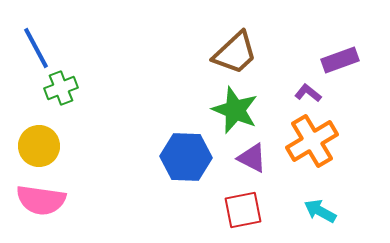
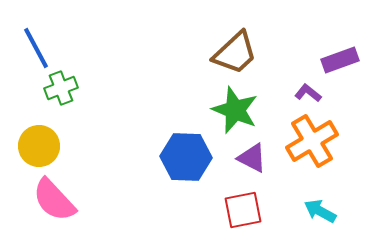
pink semicircle: moved 13 px right; rotated 39 degrees clockwise
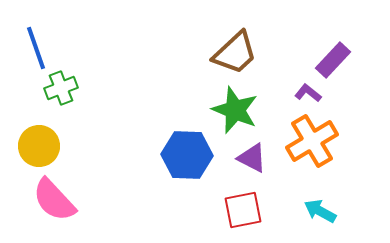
blue line: rotated 9 degrees clockwise
purple rectangle: moved 7 px left; rotated 27 degrees counterclockwise
blue hexagon: moved 1 px right, 2 px up
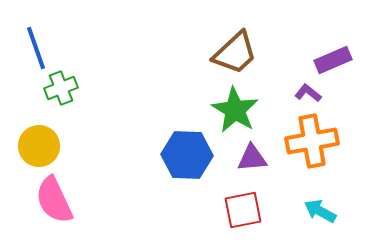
purple rectangle: rotated 24 degrees clockwise
green star: rotated 9 degrees clockwise
orange cross: rotated 21 degrees clockwise
purple triangle: rotated 32 degrees counterclockwise
pink semicircle: rotated 18 degrees clockwise
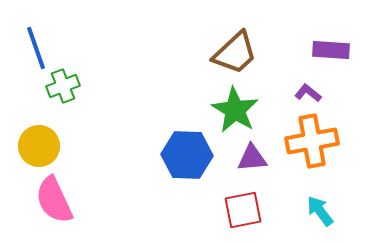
purple rectangle: moved 2 px left, 10 px up; rotated 27 degrees clockwise
green cross: moved 2 px right, 2 px up
cyan arrow: rotated 24 degrees clockwise
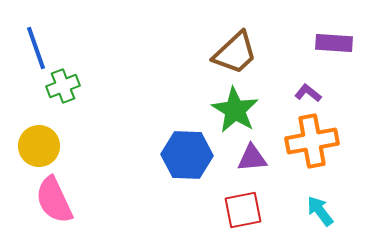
purple rectangle: moved 3 px right, 7 px up
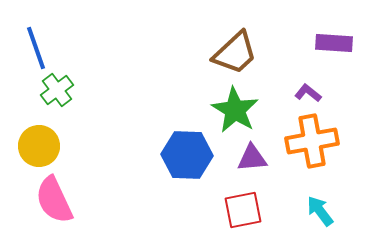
green cross: moved 6 px left, 4 px down; rotated 16 degrees counterclockwise
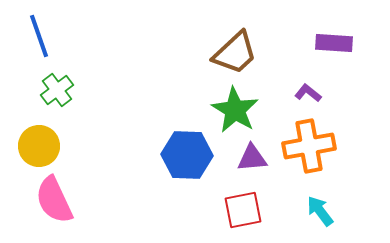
blue line: moved 3 px right, 12 px up
orange cross: moved 3 px left, 5 px down
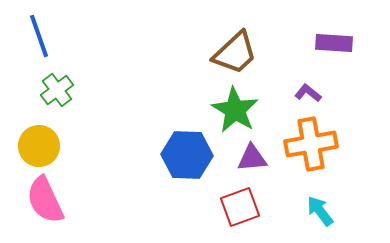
orange cross: moved 2 px right, 2 px up
pink semicircle: moved 9 px left
red square: moved 3 px left, 3 px up; rotated 9 degrees counterclockwise
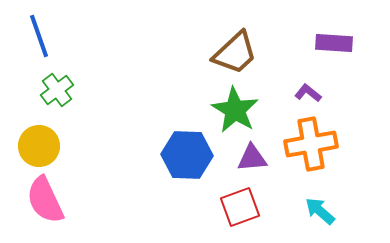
cyan arrow: rotated 12 degrees counterclockwise
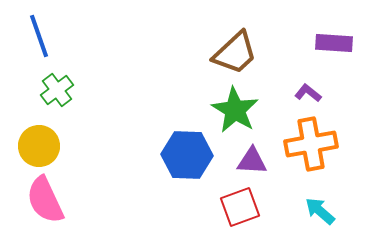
purple triangle: moved 3 px down; rotated 8 degrees clockwise
